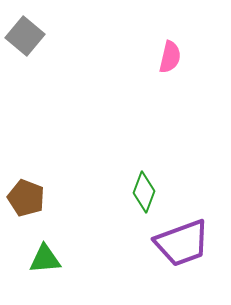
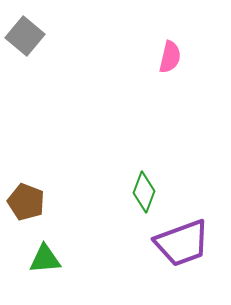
brown pentagon: moved 4 px down
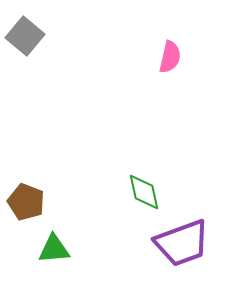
green diamond: rotated 33 degrees counterclockwise
green triangle: moved 9 px right, 10 px up
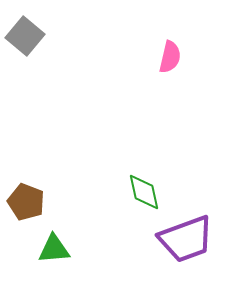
purple trapezoid: moved 4 px right, 4 px up
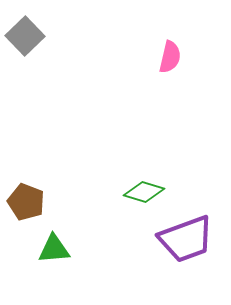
gray square: rotated 6 degrees clockwise
green diamond: rotated 60 degrees counterclockwise
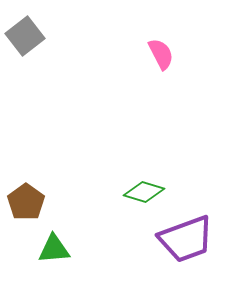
gray square: rotated 6 degrees clockwise
pink semicircle: moved 9 px left, 3 px up; rotated 40 degrees counterclockwise
brown pentagon: rotated 15 degrees clockwise
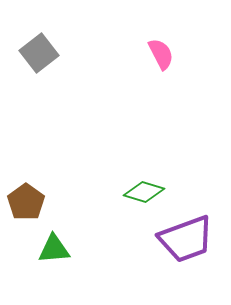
gray square: moved 14 px right, 17 px down
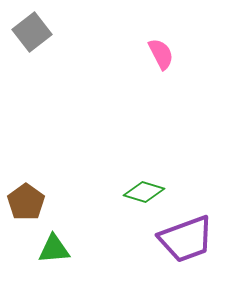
gray square: moved 7 px left, 21 px up
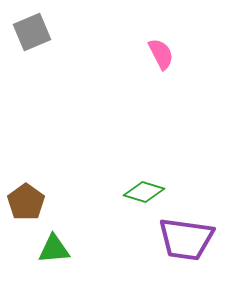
gray square: rotated 15 degrees clockwise
purple trapezoid: rotated 28 degrees clockwise
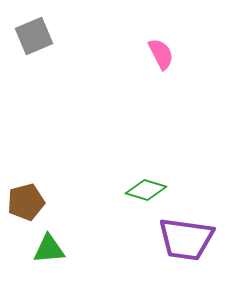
gray square: moved 2 px right, 4 px down
green diamond: moved 2 px right, 2 px up
brown pentagon: rotated 21 degrees clockwise
green triangle: moved 5 px left
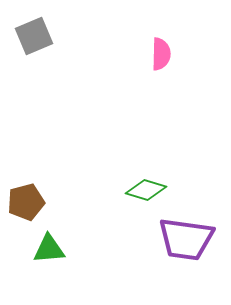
pink semicircle: rotated 28 degrees clockwise
